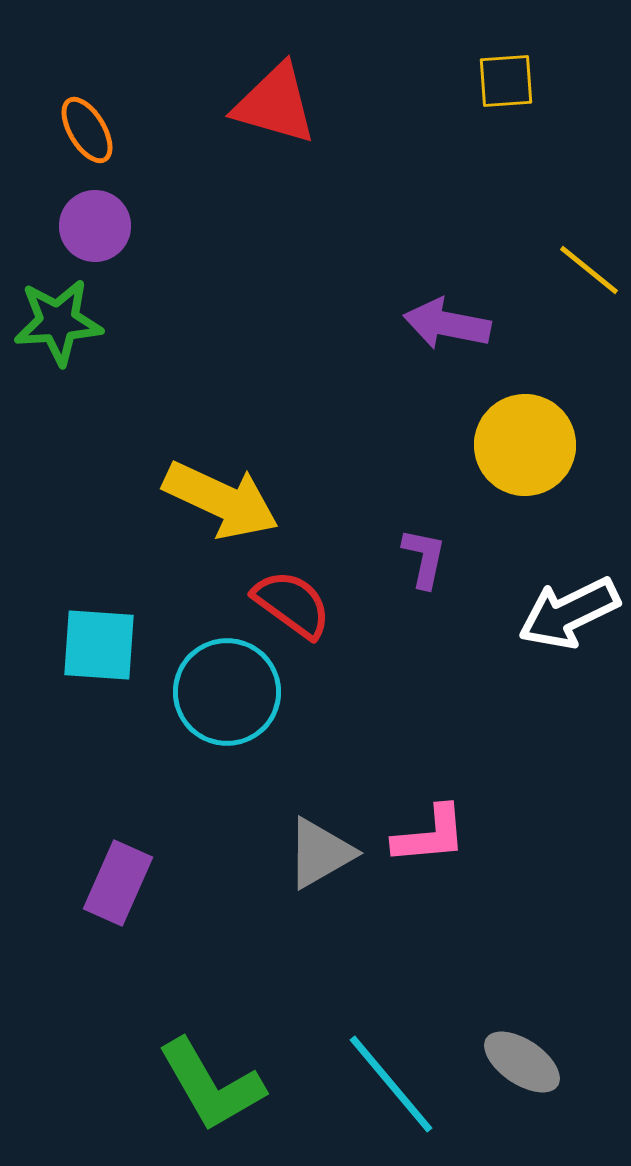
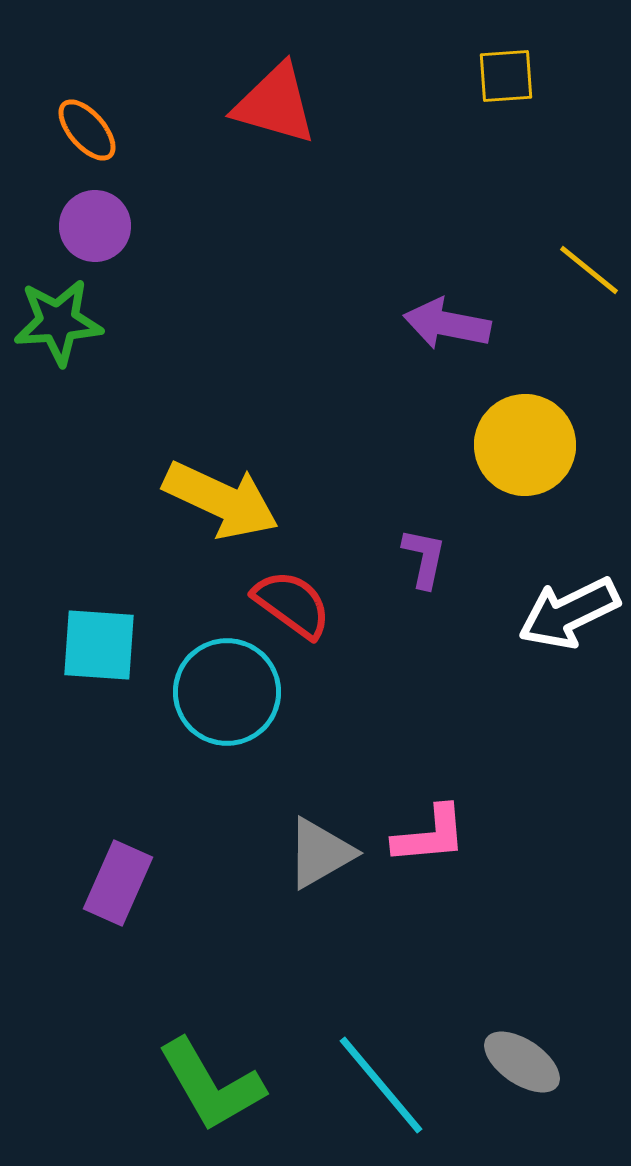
yellow square: moved 5 px up
orange ellipse: rotated 10 degrees counterclockwise
cyan line: moved 10 px left, 1 px down
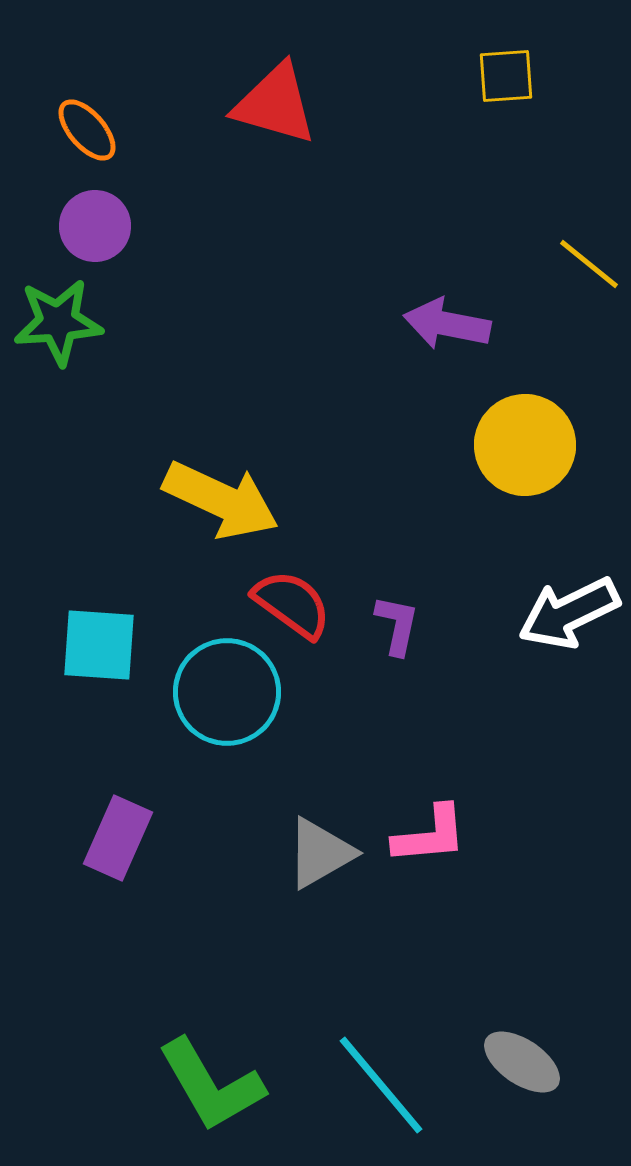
yellow line: moved 6 px up
purple L-shape: moved 27 px left, 67 px down
purple rectangle: moved 45 px up
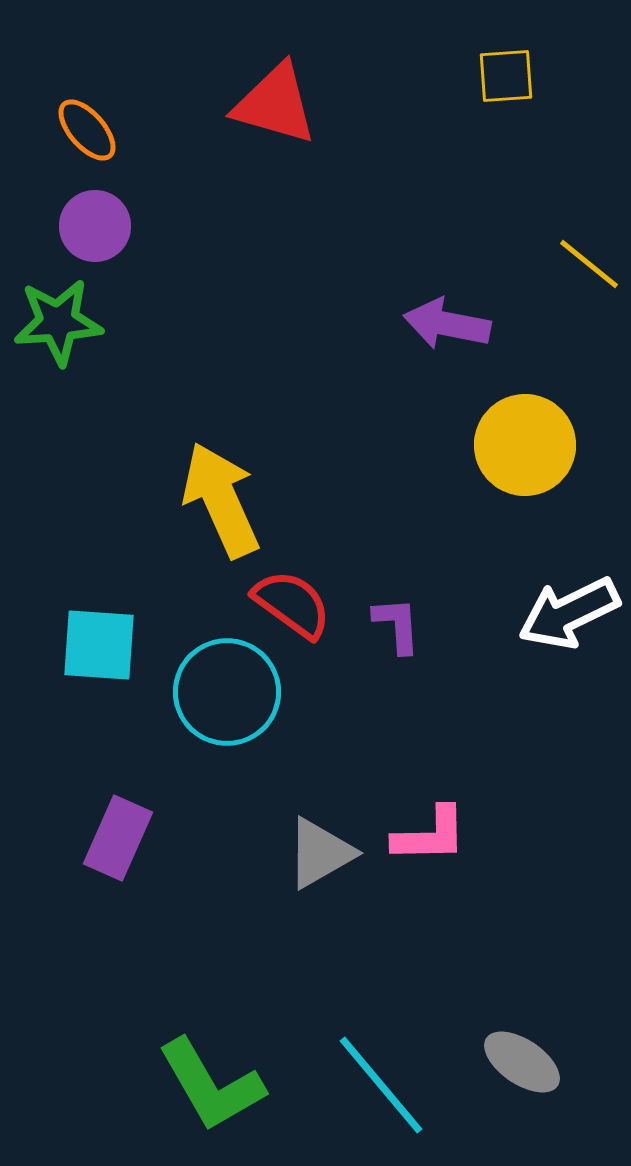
yellow arrow: rotated 139 degrees counterclockwise
purple L-shape: rotated 16 degrees counterclockwise
pink L-shape: rotated 4 degrees clockwise
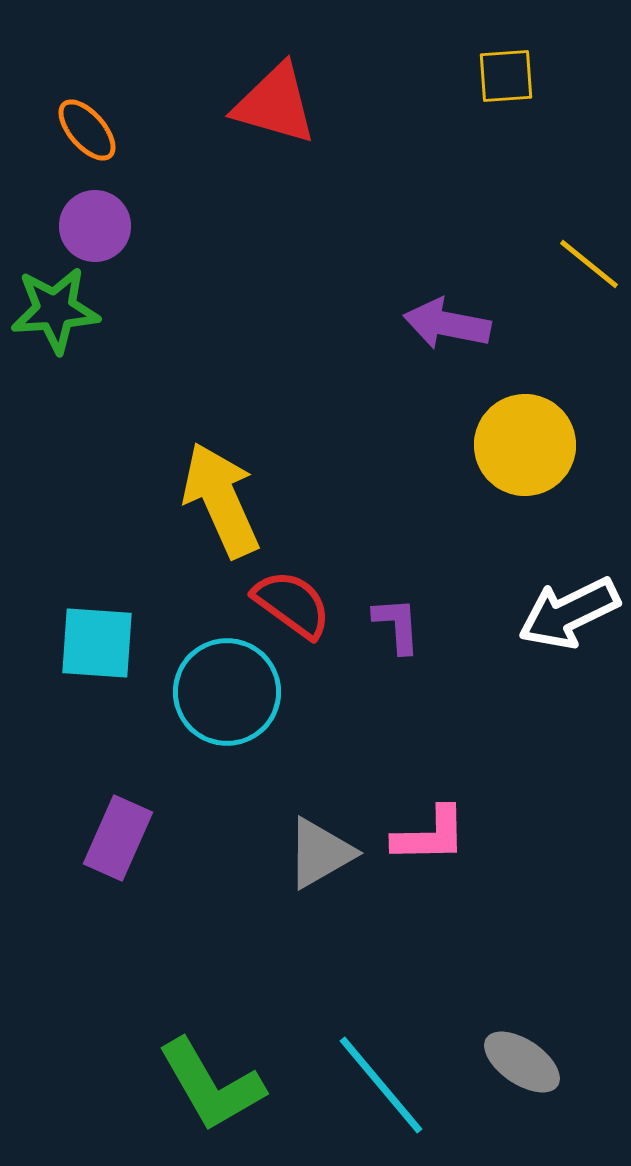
green star: moved 3 px left, 12 px up
cyan square: moved 2 px left, 2 px up
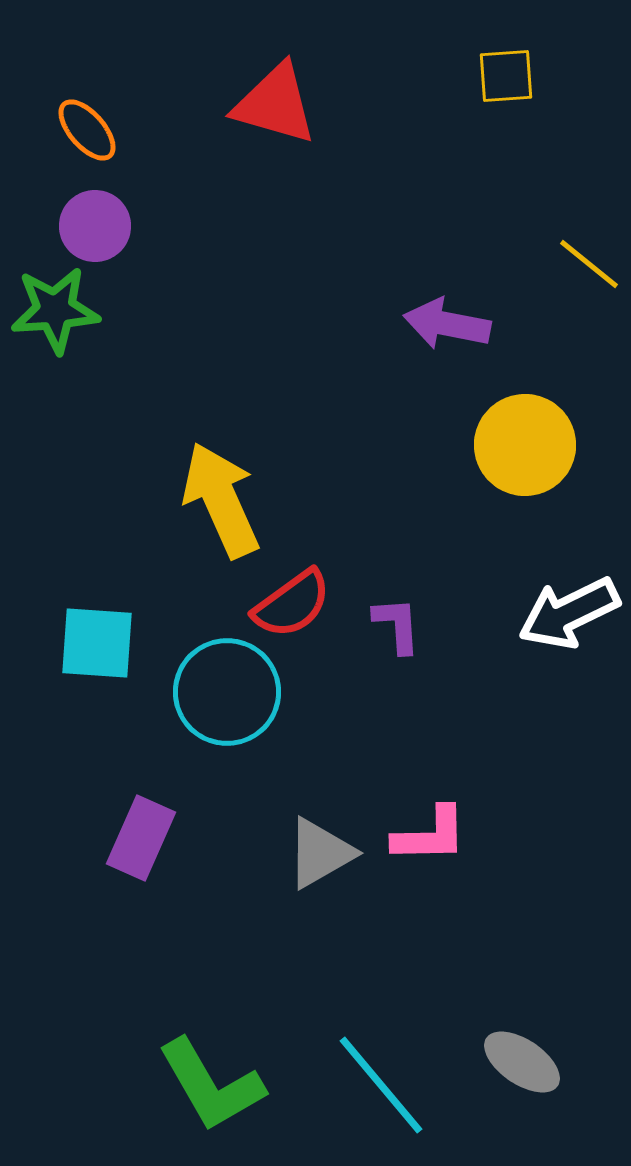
red semicircle: rotated 108 degrees clockwise
purple rectangle: moved 23 px right
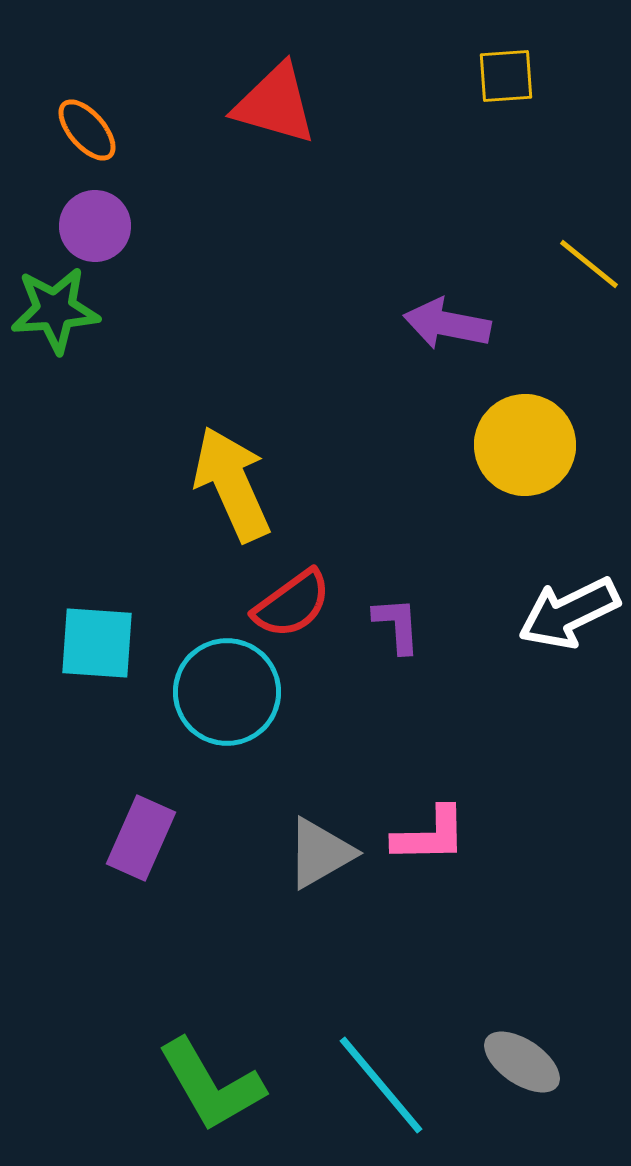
yellow arrow: moved 11 px right, 16 px up
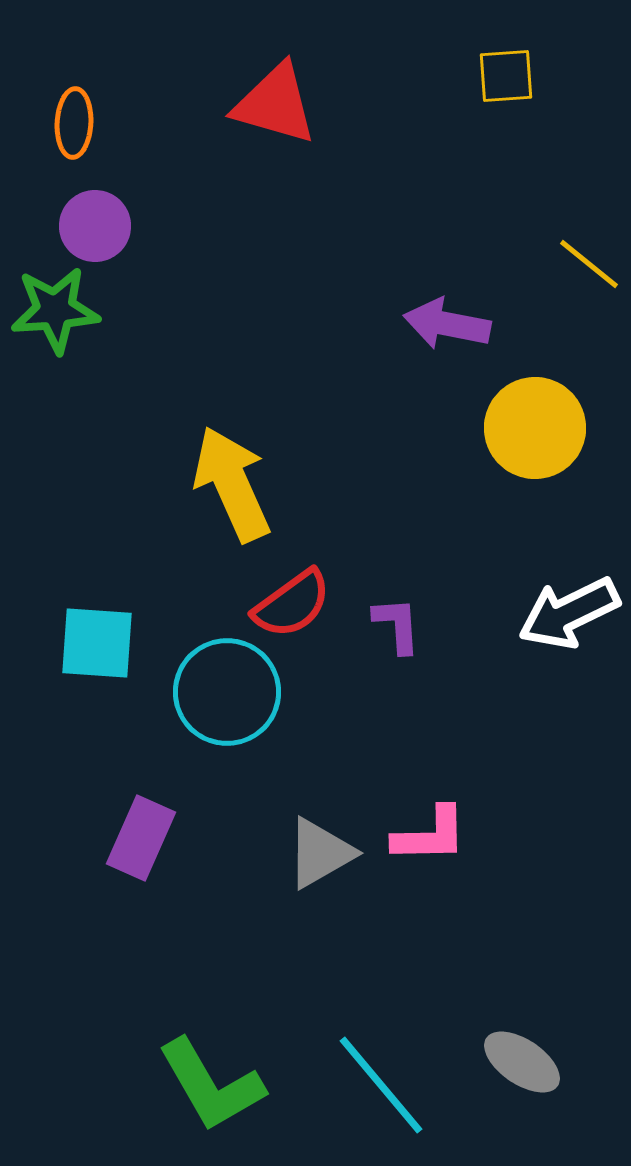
orange ellipse: moved 13 px left, 7 px up; rotated 44 degrees clockwise
yellow circle: moved 10 px right, 17 px up
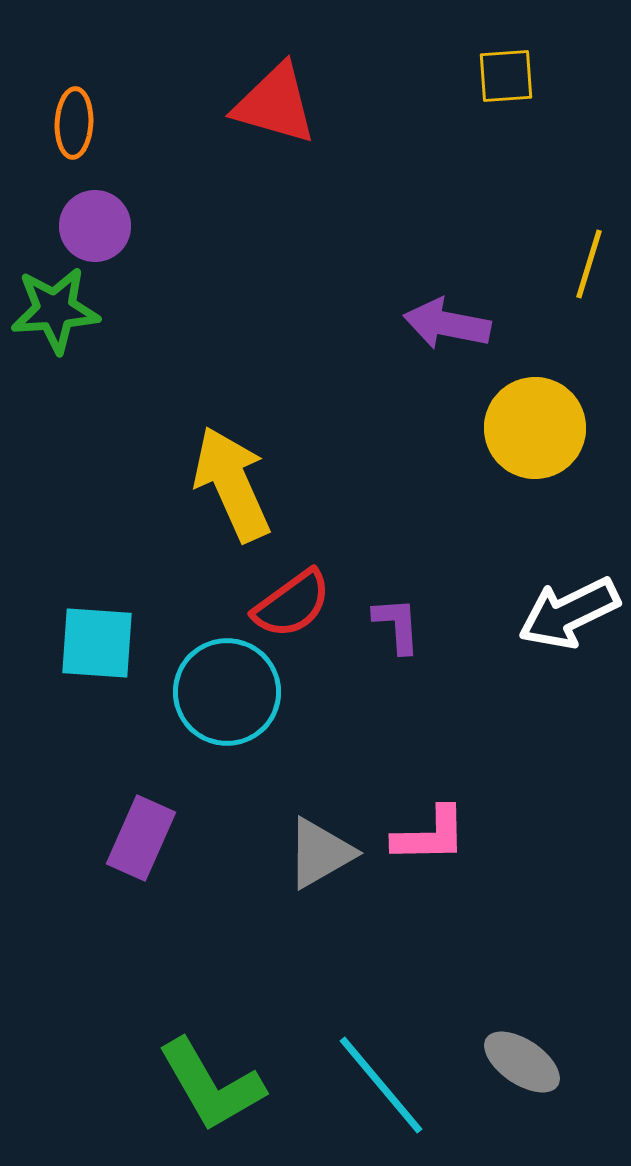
yellow line: rotated 68 degrees clockwise
